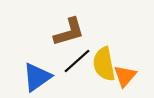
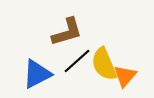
brown L-shape: moved 2 px left
yellow semicircle: rotated 12 degrees counterclockwise
blue triangle: moved 3 px up; rotated 8 degrees clockwise
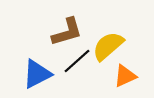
yellow semicircle: moved 4 px right, 18 px up; rotated 72 degrees clockwise
orange triangle: rotated 25 degrees clockwise
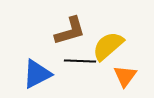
brown L-shape: moved 3 px right, 1 px up
black line: moved 3 px right; rotated 44 degrees clockwise
orange triangle: rotated 30 degrees counterclockwise
